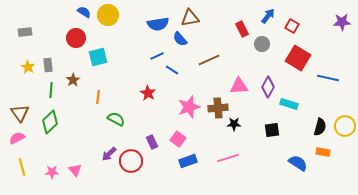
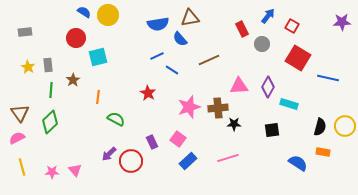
blue rectangle at (188, 161): rotated 24 degrees counterclockwise
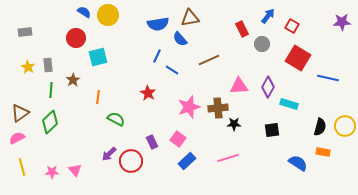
blue line at (157, 56): rotated 40 degrees counterclockwise
brown triangle at (20, 113): rotated 30 degrees clockwise
blue rectangle at (188, 161): moved 1 px left
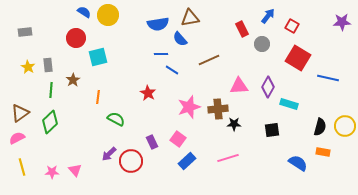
blue line at (157, 56): moved 4 px right, 2 px up; rotated 64 degrees clockwise
brown cross at (218, 108): moved 1 px down
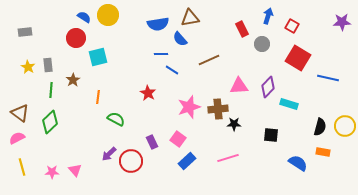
blue semicircle at (84, 12): moved 5 px down
blue arrow at (268, 16): rotated 21 degrees counterclockwise
purple diamond at (268, 87): rotated 15 degrees clockwise
brown triangle at (20, 113): rotated 48 degrees counterclockwise
black square at (272, 130): moved 1 px left, 5 px down; rotated 14 degrees clockwise
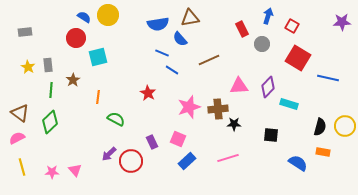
blue line at (161, 54): moved 1 px right, 1 px up; rotated 24 degrees clockwise
pink square at (178, 139): rotated 14 degrees counterclockwise
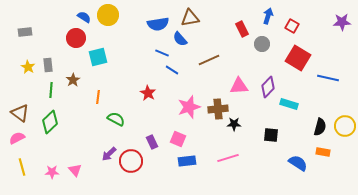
blue rectangle at (187, 161): rotated 36 degrees clockwise
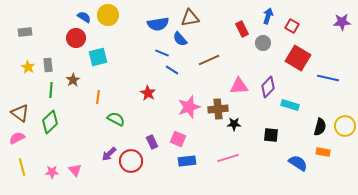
gray circle at (262, 44): moved 1 px right, 1 px up
cyan rectangle at (289, 104): moved 1 px right, 1 px down
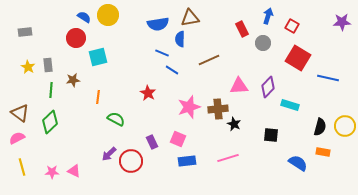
blue semicircle at (180, 39): rotated 42 degrees clockwise
brown star at (73, 80): rotated 24 degrees clockwise
black star at (234, 124): rotated 24 degrees clockwise
pink triangle at (75, 170): moved 1 px left, 1 px down; rotated 24 degrees counterclockwise
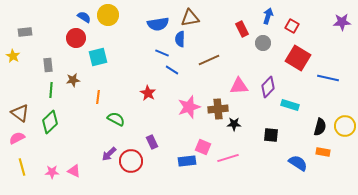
yellow star at (28, 67): moved 15 px left, 11 px up
black star at (234, 124): rotated 24 degrees counterclockwise
pink square at (178, 139): moved 25 px right, 8 px down
